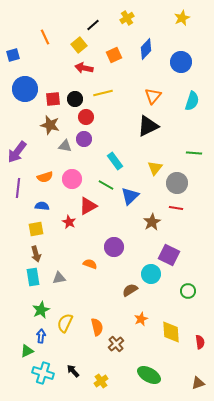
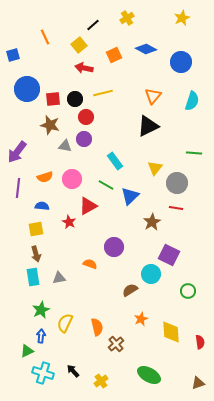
blue diamond at (146, 49): rotated 75 degrees clockwise
blue circle at (25, 89): moved 2 px right
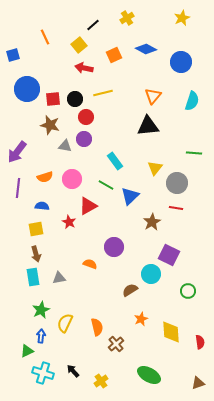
black triangle at (148, 126): rotated 20 degrees clockwise
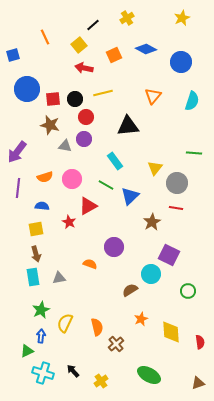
black triangle at (148, 126): moved 20 px left
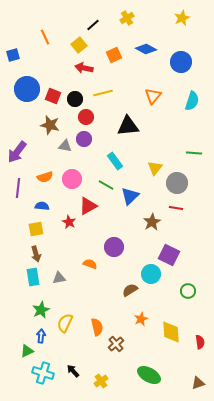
red square at (53, 99): moved 3 px up; rotated 28 degrees clockwise
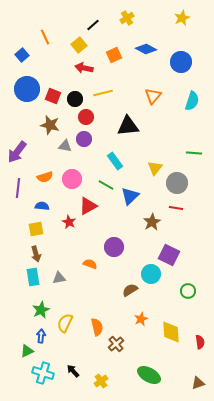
blue square at (13, 55): moved 9 px right; rotated 24 degrees counterclockwise
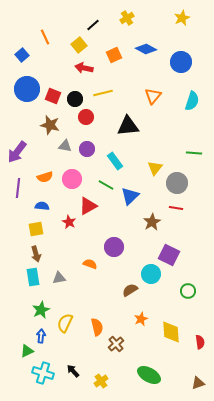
purple circle at (84, 139): moved 3 px right, 10 px down
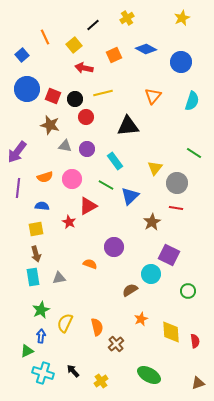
yellow square at (79, 45): moved 5 px left
green line at (194, 153): rotated 28 degrees clockwise
red semicircle at (200, 342): moved 5 px left, 1 px up
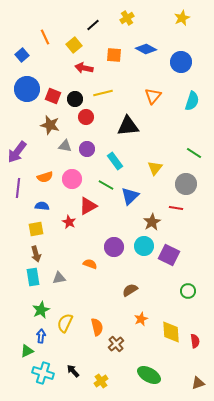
orange square at (114, 55): rotated 28 degrees clockwise
gray circle at (177, 183): moved 9 px right, 1 px down
cyan circle at (151, 274): moved 7 px left, 28 px up
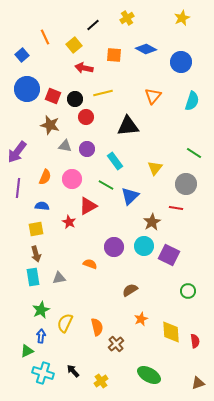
orange semicircle at (45, 177): rotated 49 degrees counterclockwise
